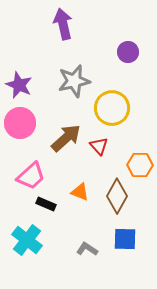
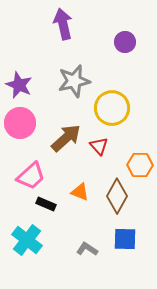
purple circle: moved 3 px left, 10 px up
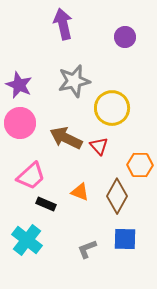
purple circle: moved 5 px up
brown arrow: rotated 112 degrees counterclockwise
gray L-shape: rotated 55 degrees counterclockwise
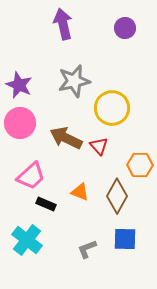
purple circle: moved 9 px up
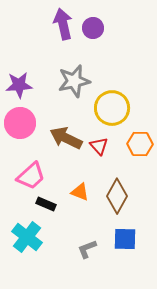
purple circle: moved 32 px left
purple star: rotated 28 degrees counterclockwise
orange hexagon: moved 21 px up
cyan cross: moved 3 px up
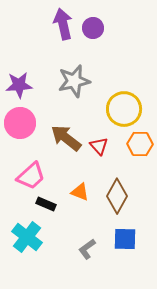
yellow circle: moved 12 px right, 1 px down
brown arrow: rotated 12 degrees clockwise
gray L-shape: rotated 15 degrees counterclockwise
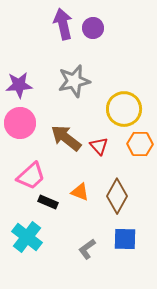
black rectangle: moved 2 px right, 2 px up
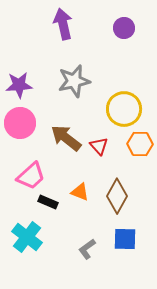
purple circle: moved 31 px right
